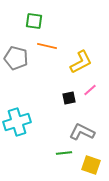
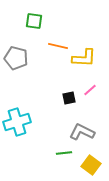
orange line: moved 11 px right
yellow L-shape: moved 3 px right, 4 px up; rotated 30 degrees clockwise
yellow square: rotated 18 degrees clockwise
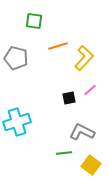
orange line: rotated 30 degrees counterclockwise
yellow L-shape: rotated 50 degrees counterclockwise
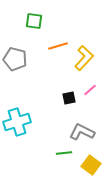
gray pentagon: moved 1 px left, 1 px down
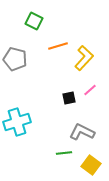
green square: rotated 18 degrees clockwise
